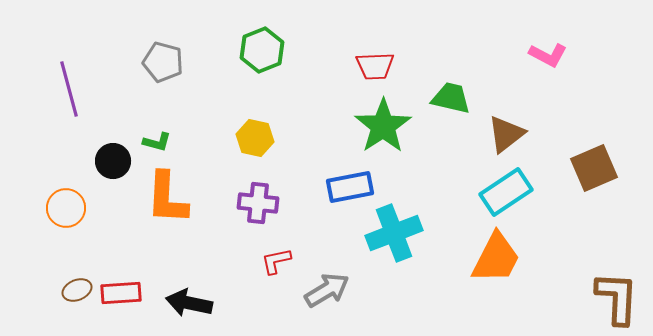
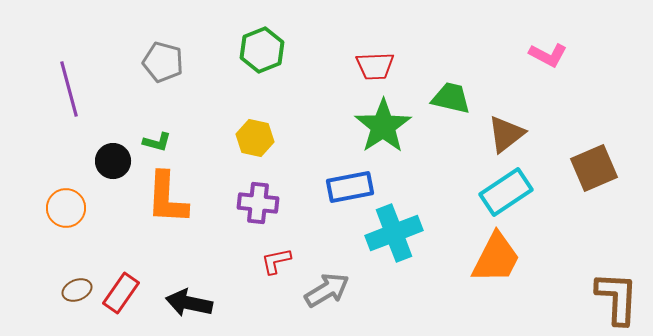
red rectangle: rotated 51 degrees counterclockwise
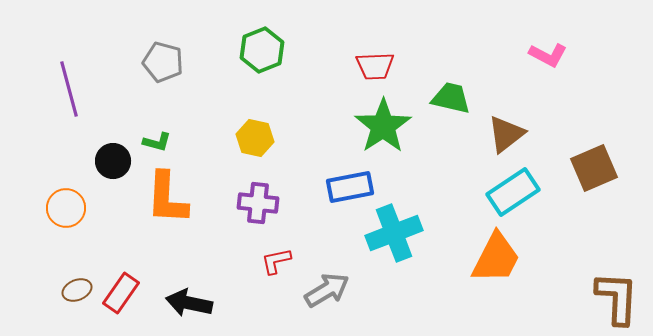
cyan rectangle: moved 7 px right
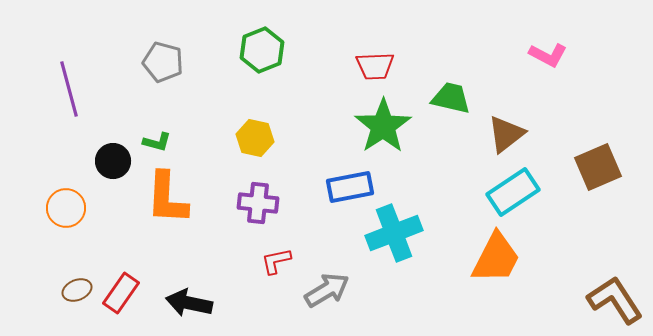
brown square: moved 4 px right, 1 px up
brown L-shape: moved 2 px left, 2 px down; rotated 36 degrees counterclockwise
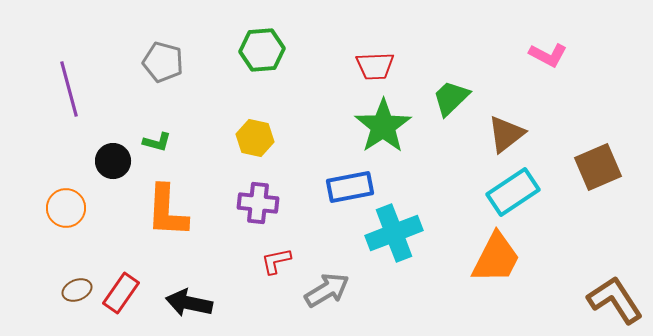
green hexagon: rotated 18 degrees clockwise
green trapezoid: rotated 57 degrees counterclockwise
orange L-shape: moved 13 px down
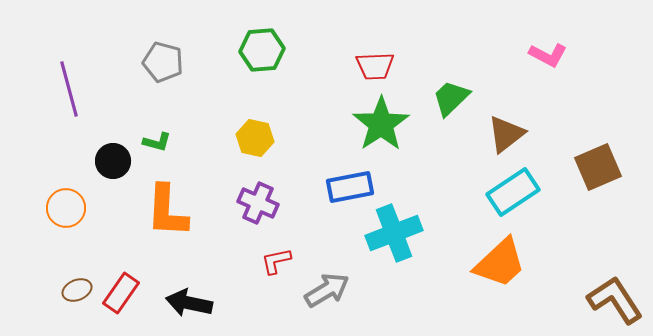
green star: moved 2 px left, 2 px up
purple cross: rotated 18 degrees clockwise
orange trapezoid: moved 4 px right, 5 px down; rotated 20 degrees clockwise
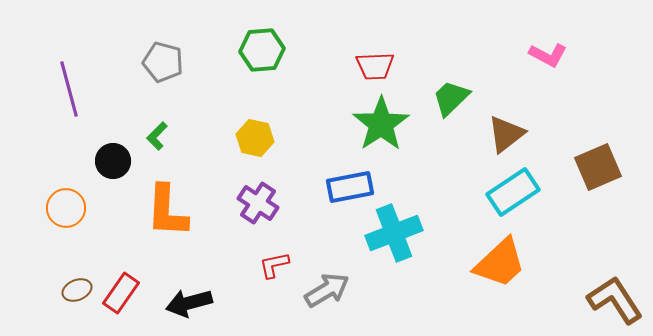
green L-shape: moved 6 px up; rotated 120 degrees clockwise
purple cross: rotated 9 degrees clockwise
red L-shape: moved 2 px left, 4 px down
black arrow: rotated 27 degrees counterclockwise
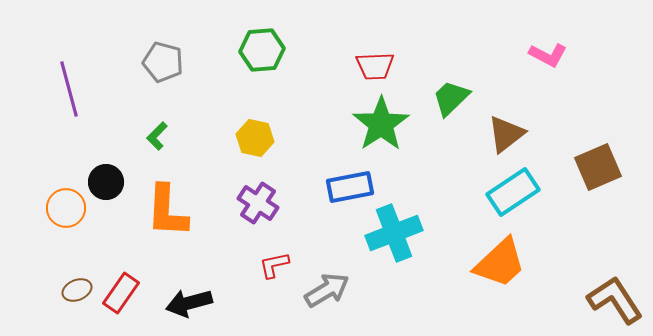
black circle: moved 7 px left, 21 px down
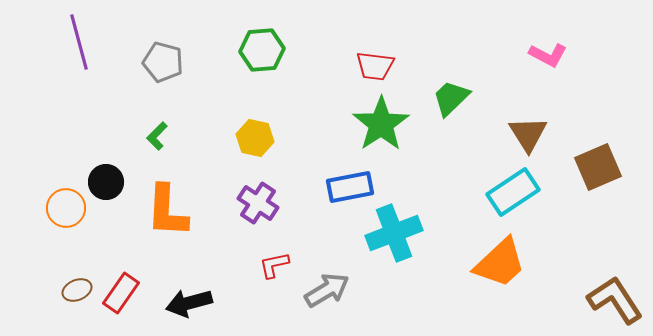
red trapezoid: rotated 9 degrees clockwise
purple line: moved 10 px right, 47 px up
brown triangle: moved 22 px right; rotated 24 degrees counterclockwise
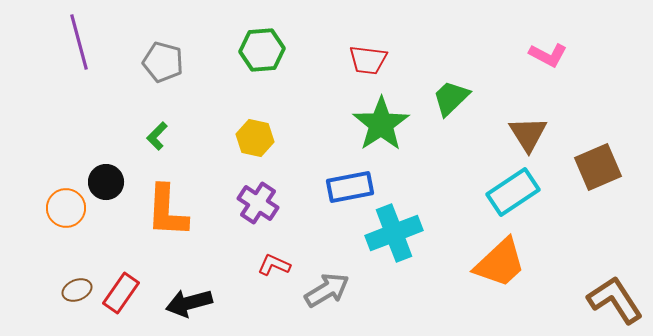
red trapezoid: moved 7 px left, 6 px up
red L-shape: rotated 36 degrees clockwise
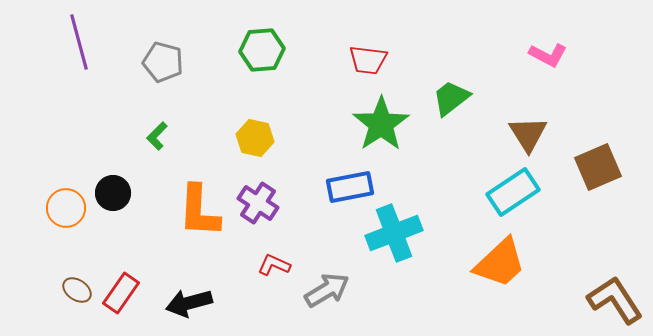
green trapezoid: rotated 6 degrees clockwise
black circle: moved 7 px right, 11 px down
orange L-shape: moved 32 px right
brown ellipse: rotated 56 degrees clockwise
